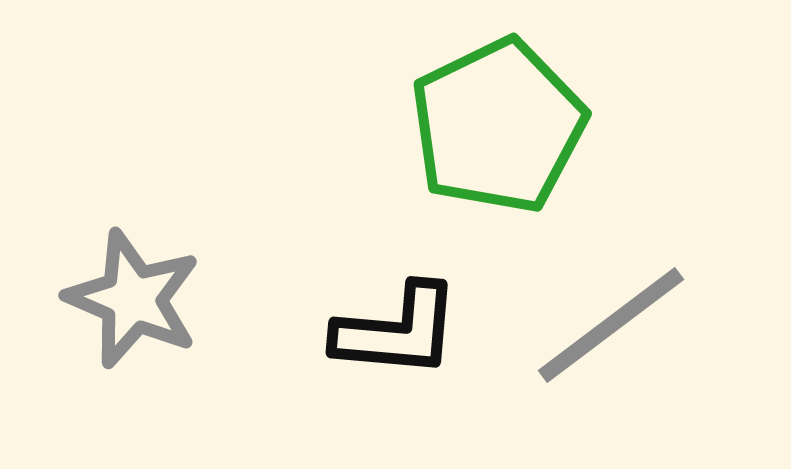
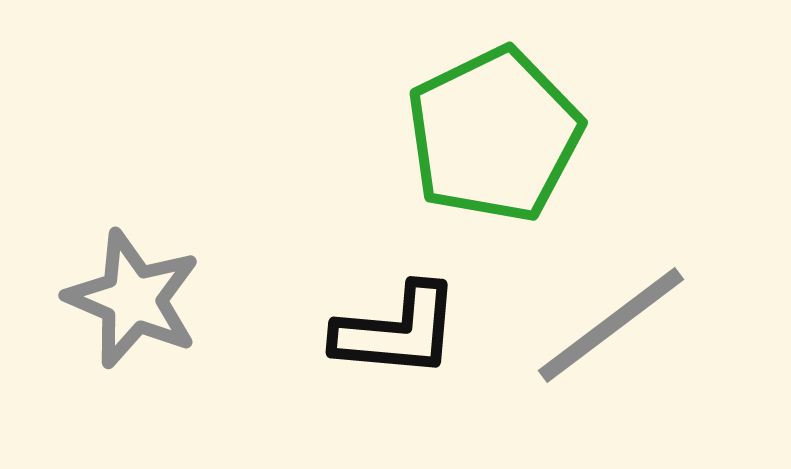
green pentagon: moved 4 px left, 9 px down
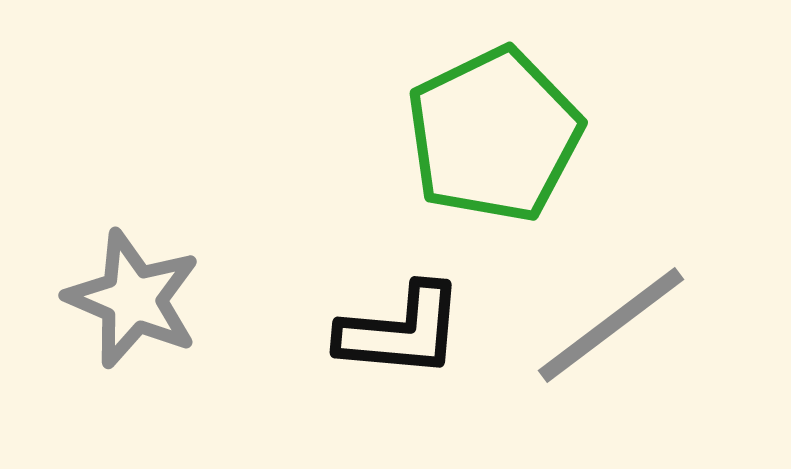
black L-shape: moved 4 px right
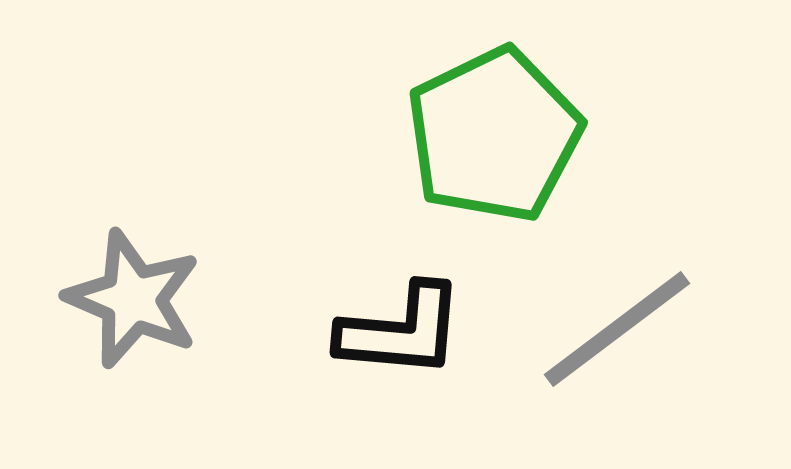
gray line: moved 6 px right, 4 px down
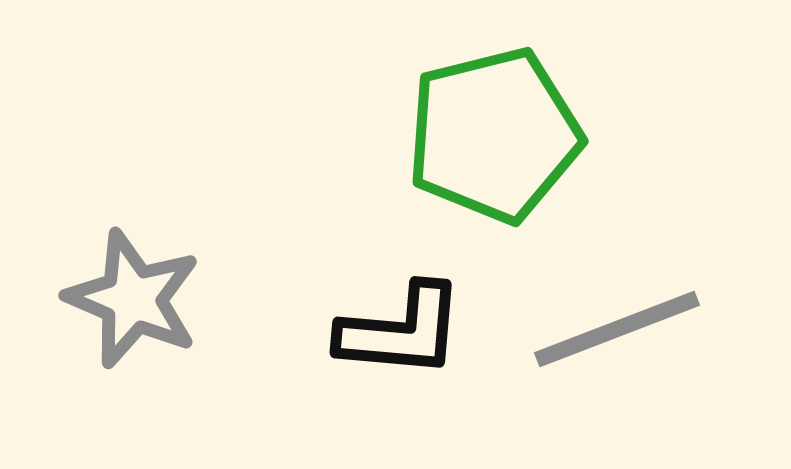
green pentagon: rotated 12 degrees clockwise
gray line: rotated 16 degrees clockwise
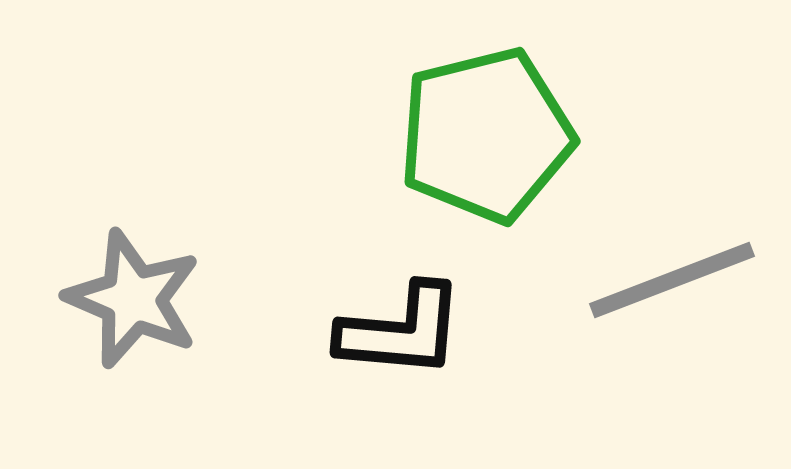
green pentagon: moved 8 px left
gray line: moved 55 px right, 49 px up
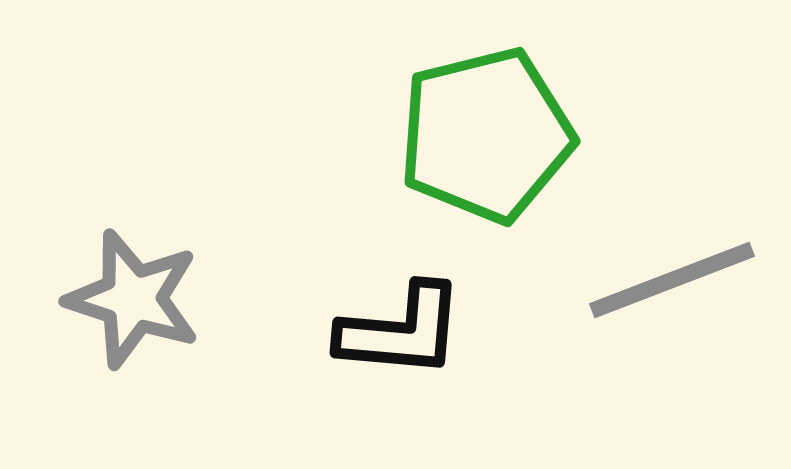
gray star: rotated 5 degrees counterclockwise
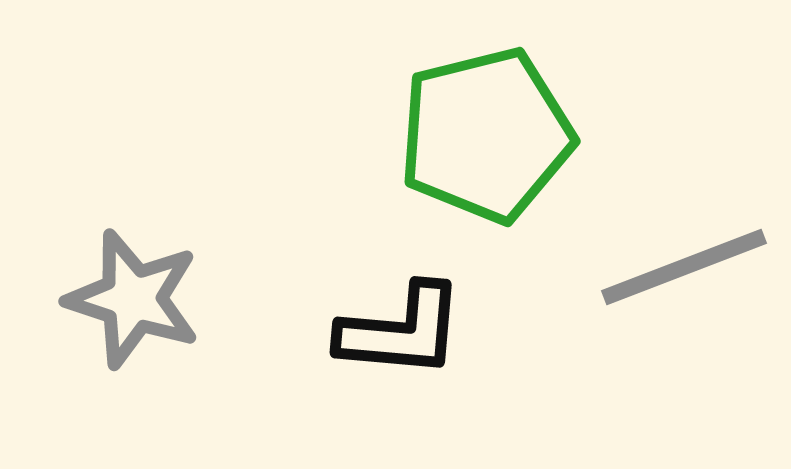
gray line: moved 12 px right, 13 px up
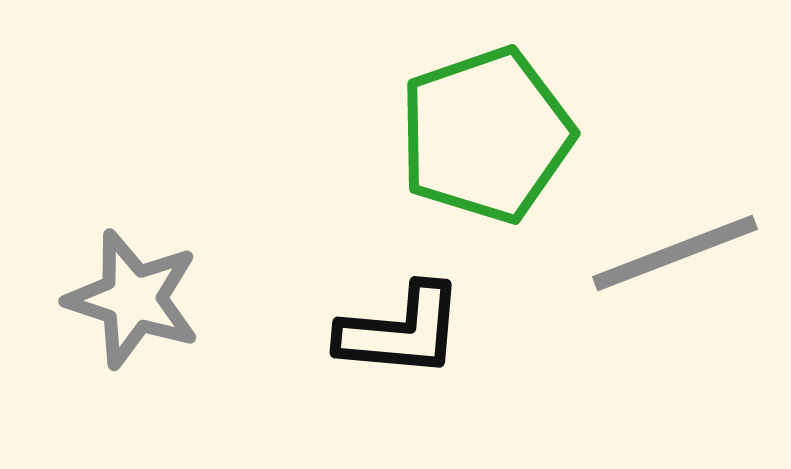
green pentagon: rotated 5 degrees counterclockwise
gray line: moved 9 px left, 14 px up
